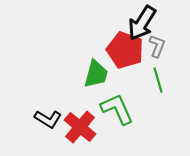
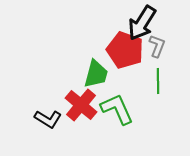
green line: moved 1 px down; rotated 15 degrees clockwise
red cross: moved 1 px right, 22 px up
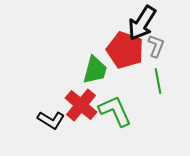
gray L-shape: moved 1 px left
green trapezoid: moved 1 px left, 4 px up
green line: rotated 10 degrees counterclockwise
green L-shape: moved 2 px left, 2 px down
black L-shape: moved 3 px right, 1 px down
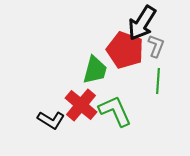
green line: rotated 15 degrees clockwise
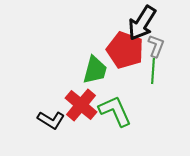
green line: moved 5 px left, 10 px up
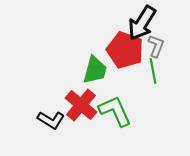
green line: rotated 15 degrees counterclockwise
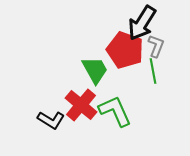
green trapezoid: rotated 44 degrees counterclockwise
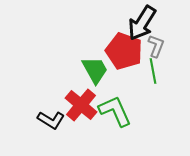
red pentagon: moved 1 px left, 1 px down
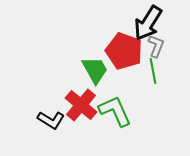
black arrow: moved 6 px right
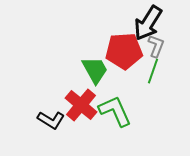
red pentagon: rotated 24 degrees counterclockwise
green line: rotated 30 degrees clockwise
